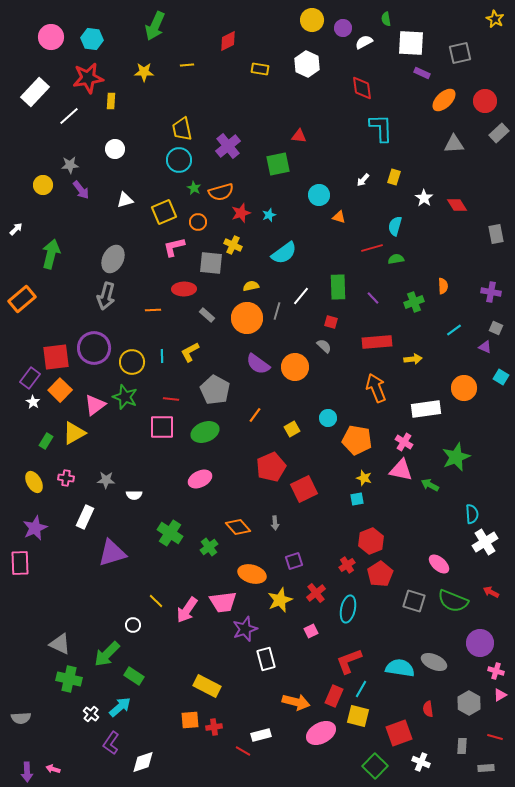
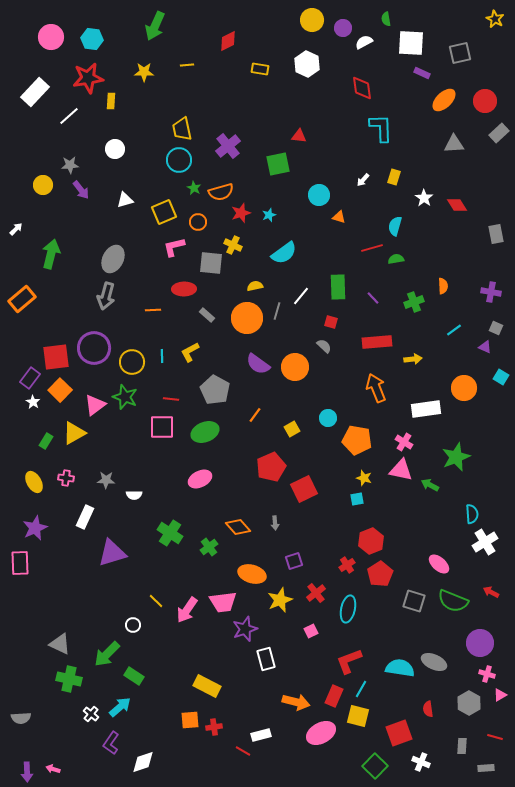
yellow semicircle at (251, 286): moved 4 px right
pink cross at (496, 671): moved 9 px left, 3 px down
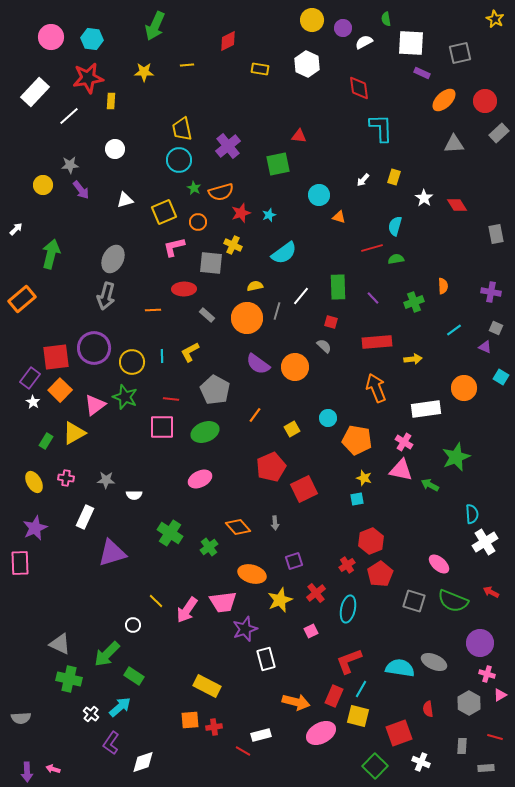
red diamond at (362, 88): moved 3 px left
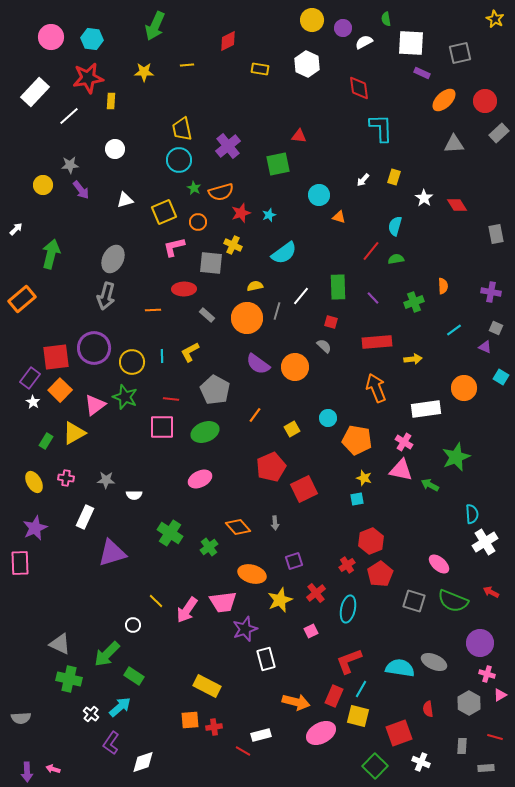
red line at (372, 248): moved 1 px left, 3 px down; rotated 35 degrees counterclockwise
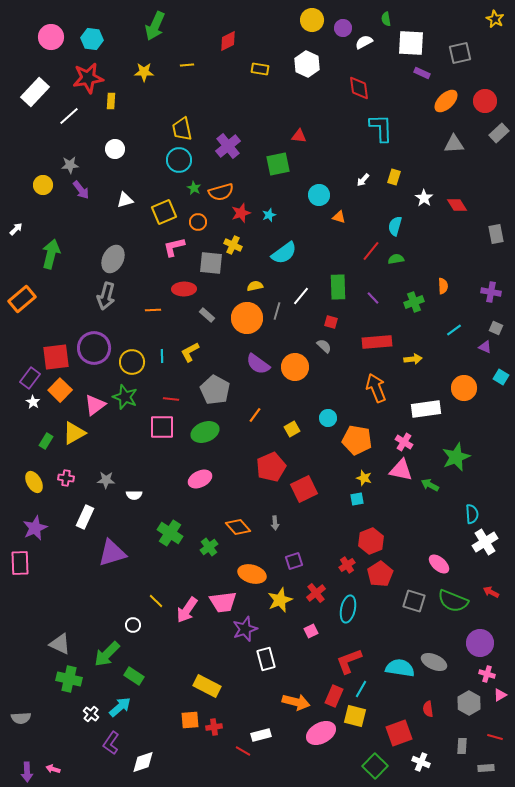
orange ellipse at (444, 100): moved 2 px right, 1 px down
yellow square at (358, 716): moved 3 px left
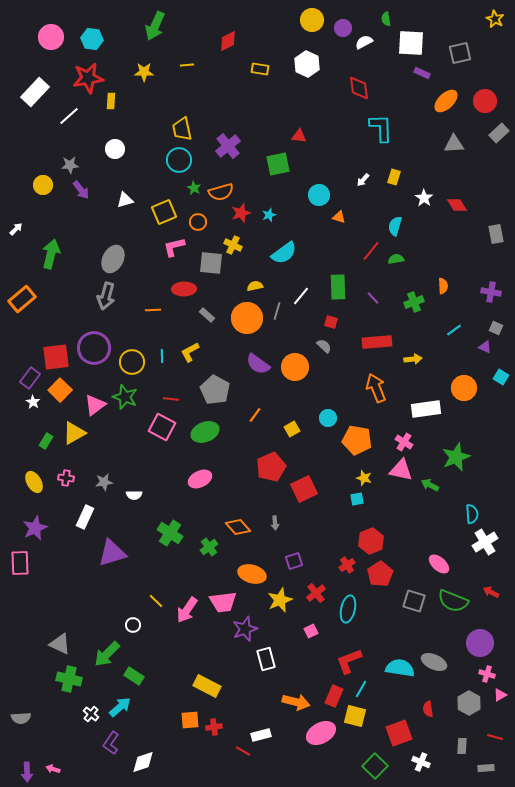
pink square at (162, 427): rotated 28 degrees clockwise
gray star at (106, 480): moved 2 px left, 2 px down; rotated 12 degrees counterclockwise
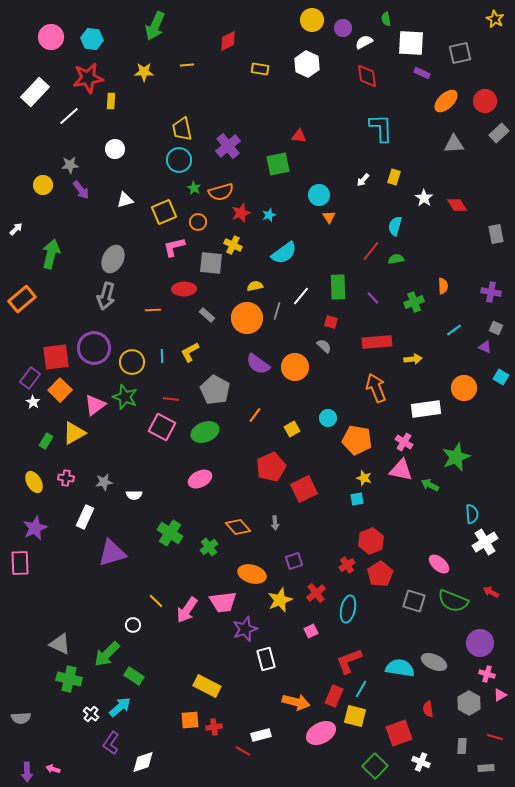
red diamond at (359, 88): moved 8 px right, 12 px up
orange triangle at (339, 217): moved 10 px left; rotated 40 degrees clockwise
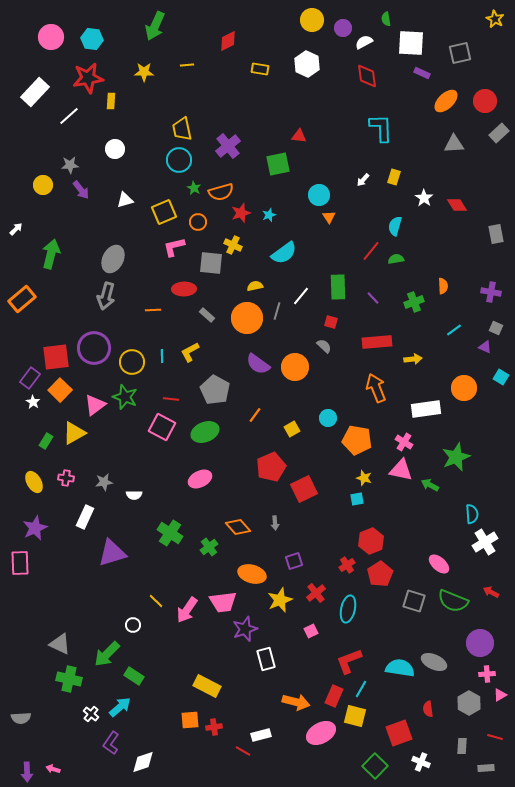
pink cross at (487, 674): rotated 21 degrees counterclockwise
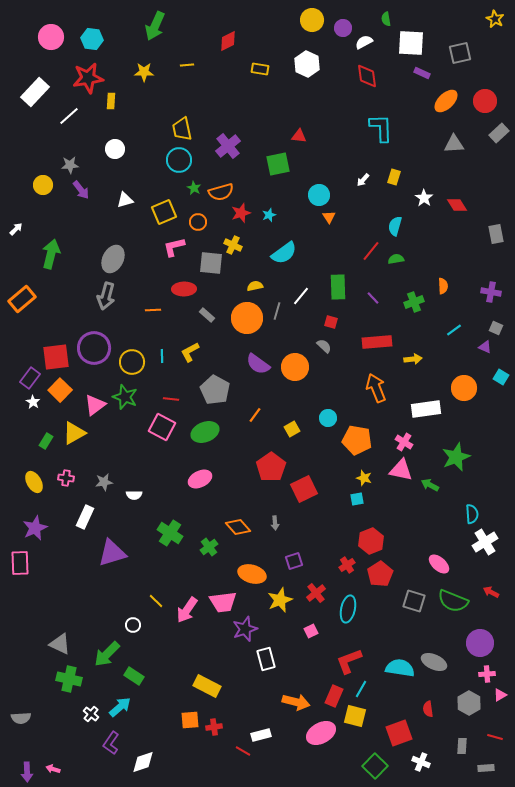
red pentagon at (271, 467): rotated 12 degrees counterclockwise
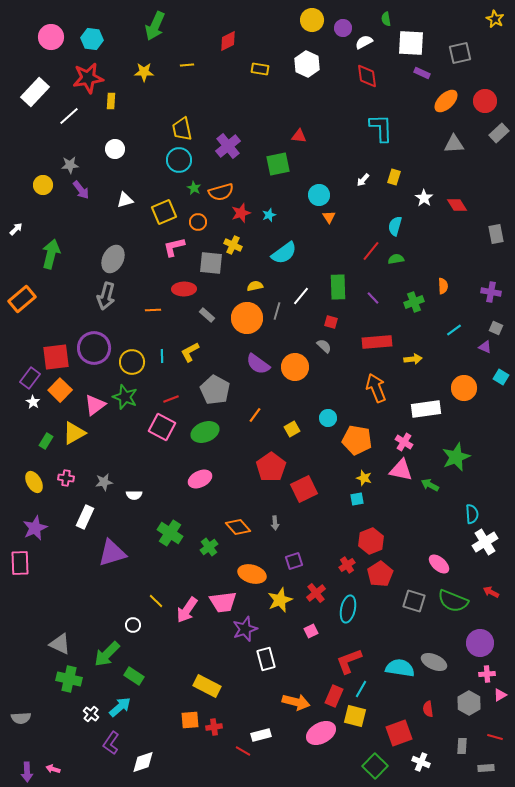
red line at (171, 399): rotated 28 degrees counterclockwise
